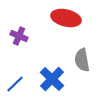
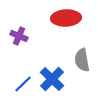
red ellipse: rotated 16 degrees counterclockwise
blue line: moved 8 px right
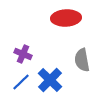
purple cross: moved 4 px right, 18 px down
blue cross: moved 2 px left, 1 px down
blue line: moved 2 px left, 2 px up
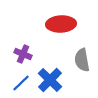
red ellipse: moved 5 px left, 6 px down
blue line: moved 1 px down
